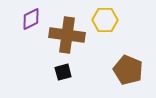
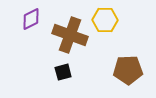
brown cross: moved 3 px right; rotated 12 degrees clockwise
brown pentagon: rotated 24 degrees counterclockwise
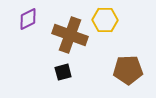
purple diamond: moved 3 px left
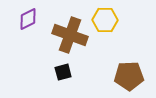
brown pentagon: moved 1 px right, 6 px down
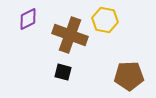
yellow hexagon: rotated 10 degrees clockwise
black square: rotated 30 degrees clockwise
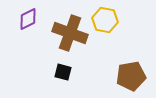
brown cross: moved 2 px up
brown pentagon: moved 2 px right; rotated 8 degrees counterclockwise
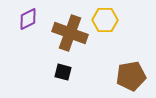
yellow hexagon: rotated 10 degrees counterclockwise
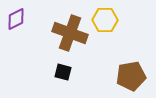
purple diamond: moved 12 px left
